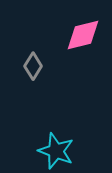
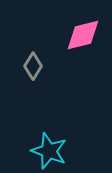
cyan star: moved 7 px left
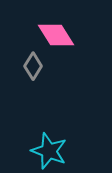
pink diamond: moved 27 px left; rotated 72 degrees clockwise
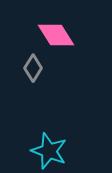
gray diamond: moved 2 px down
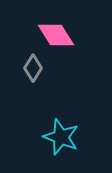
cyan star: moved 12 px right, 14 px up
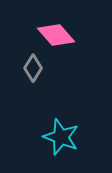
pink diamond: rotated 9 degrees counterclockwise
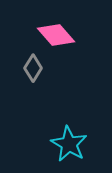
cyan star: moved 8 px right, 7 px down; rotated 9 degrees clockwise
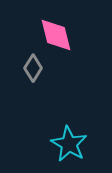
pink diamond: rotated 27 degrees clockwise
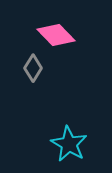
pink diamond: rotated 30 degrees counterclockwise
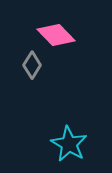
gray diamond: moved 1 px left, 3 px up
